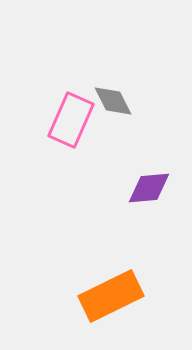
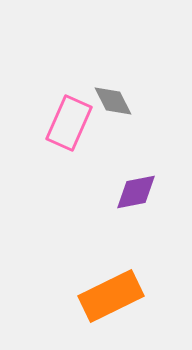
pink rectangle: moved 2 px left, 3 px down
purple diamond: moved 13 px left, 4 px down; rotated 6 degrees counterclockwise
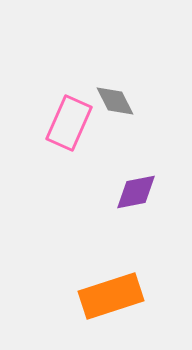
gray diamond: moved 2 px right
orange rectangle: rotated 8 degrees clockwise
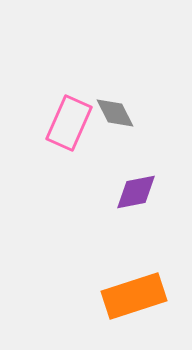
gray diamond: moved 12 px down
orange rectangle: moved 23 px right
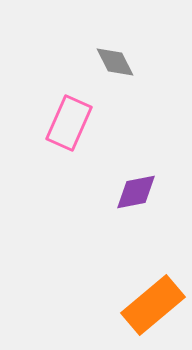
gray diamond: moved 51 px up
orange rectangle: moved 19 px right, 9 px down; rotated 22 degrees counterclockwise
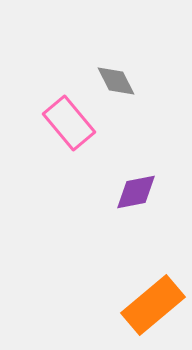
gray diamond: moved 1 px right, 19 px down
pink rectangle: rotated 64 degrees counterclockwise
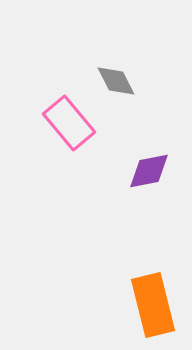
purple diamond: moved 13 px right, 21 px up
orange rectangle: rotated 64 degrees counterclockwise
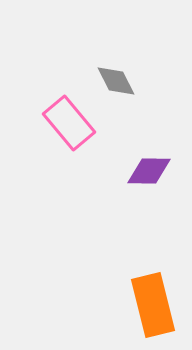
purple diamond: rotated 12 degrees clockwise
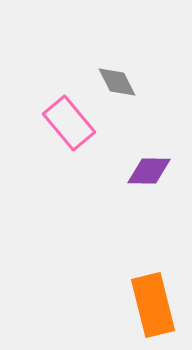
gray diamond: moved 1 px right, 1 px down
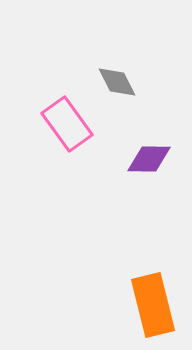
pink rectangle: moved 2 px left, 1 px down; rotated 4 degrees clockwise
purple diamond: moved 12 px up
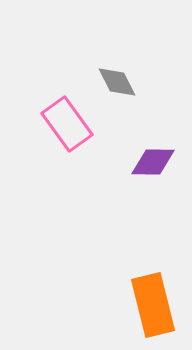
purple diamond: moved 4 px right, 3 px down
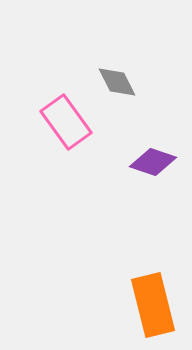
pink rectangle: moved 1 px left, 2 px up
purple diamond: rotated 18 degrees clockwise
